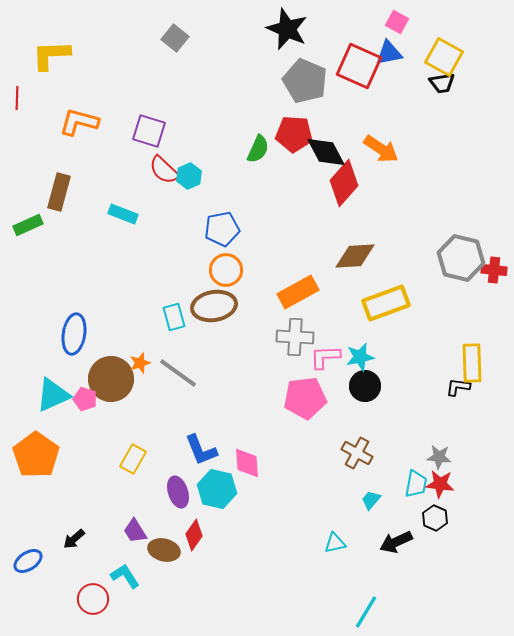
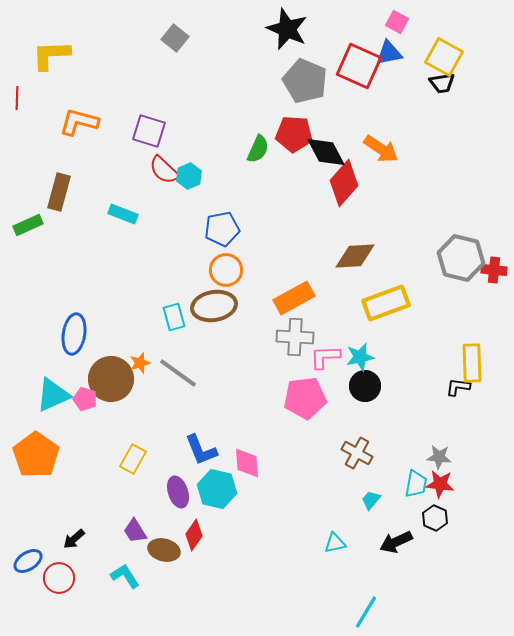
orange rectangle at (298, 292): moved 4 px left, 6 px down
red circle at (93, 599): moved 34 px left, 21 px up
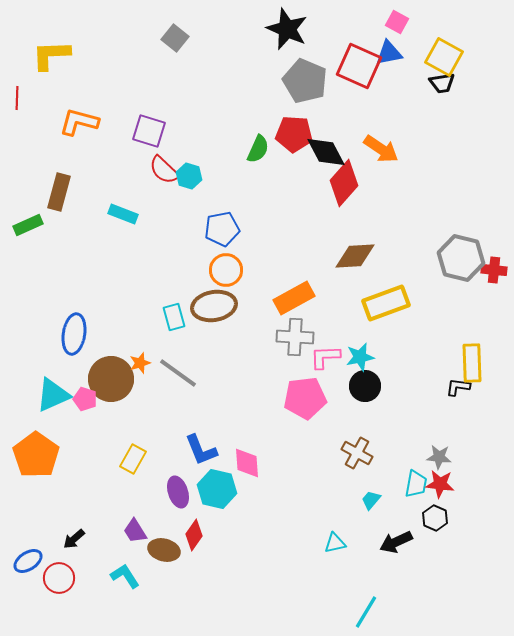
cyan hexagon at (189, 176): rotated 20 degrees counterclockwise
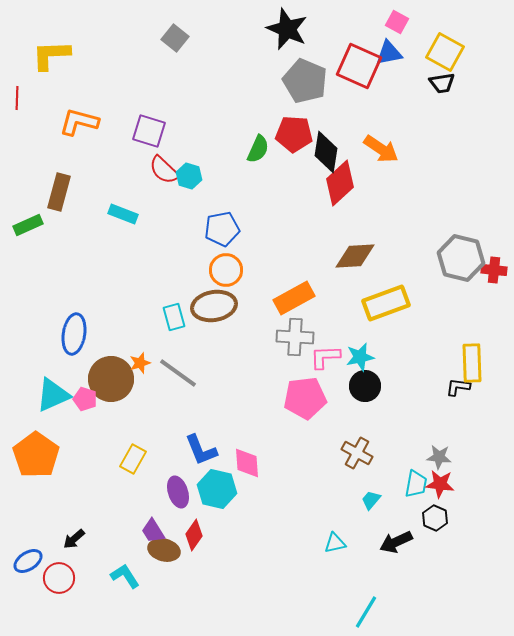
yellow square at (444, 57): moved 1 px right, 5 px up
black diamond at (326, 152): rotated 36 degrees clockwise
red diamond at (344, 183): moved 4 px left; rotated 6 degrees clockwise
purple trapezoid at (135, 531): moved 18 px right
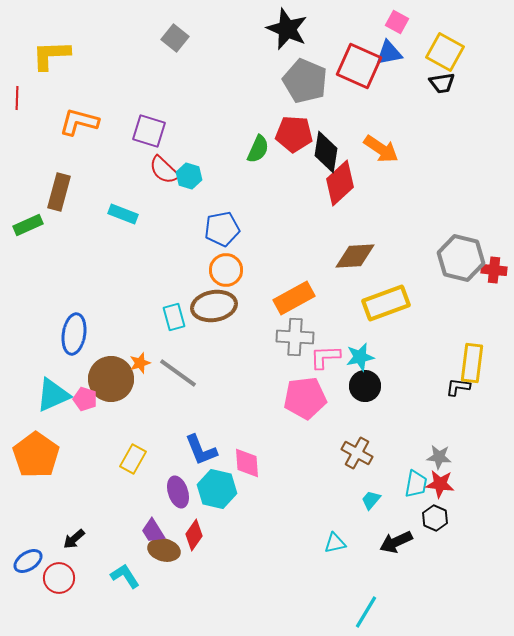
yellow rectangle at (472, 363): rotated 9 degrees clockwise
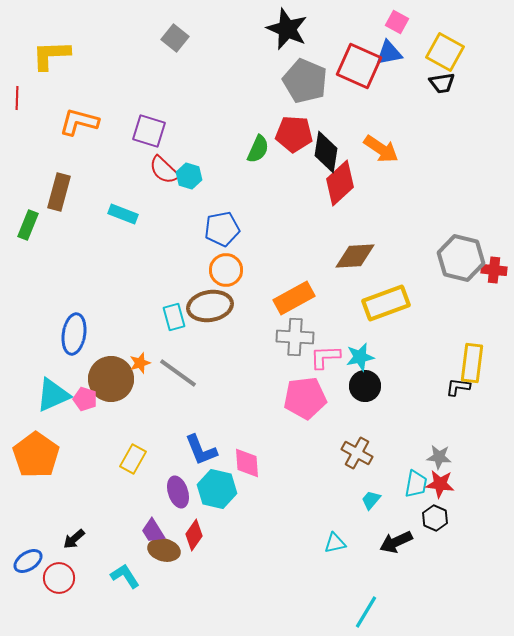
green rectangle at (28, 225): rotated 44 degrees counterclockwise
brown ellipse at (214, 306): moved 4 px left
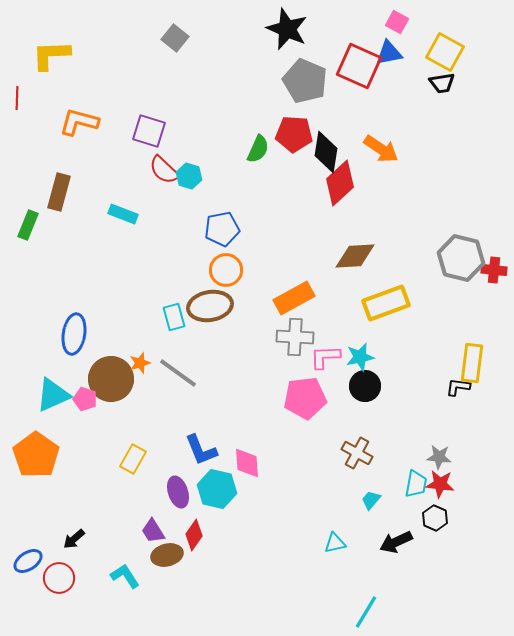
brown ellipse at (164, 550): moved 3 px right, 5 px down; rotated 28 degrees counterclockwise
